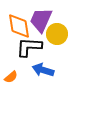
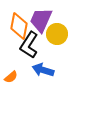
orange diamond: rotated 20 degrees clockwise
black L-shape: moved 2 px up; rotated 60 degrees counterclockwise
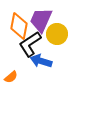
black L-shape: moved 1 px right, 1 px up; rotated 24 degrees clockwise
blue arrow: moved 2 px left, 9 px up
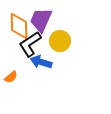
orange diamond: rotated 12 degrees counterclockwise
yellow circle: moved 3 px right, 7 px down
blue arrow: moved 1 px down
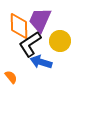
purple trapezoid: moved 1 px left
orange semicircle: rotated 88 degrees counterclockwise
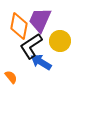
orange diamond: rotated 12 degrees clockwise
black L-shape: moved 1 px right, 2 px down
blue arrow: rotated 15 degrees clockwise
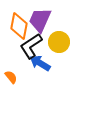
yellow circle: moved 1 px left, 1 px down
blue arrow: moved 1 px left, 1 px down
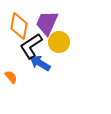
purple trapezoid: moved 7 px right, 3 px down
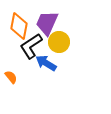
blue arrow: moved 6 px right
